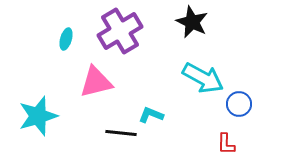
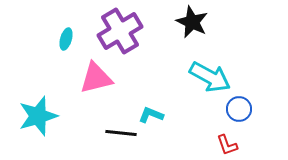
cyan arrow: moved 7 px right, 1 px up
pink triangle: moved 4 px up
blue circle: moved 5 px down
red L-shape: moved 1 px right, 1 px down; rotated 20 degrees counterclockwise
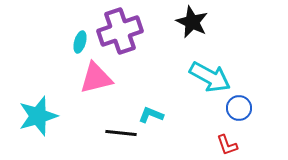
purple cross: rotated 12 degrees clockwise
cyan ellipse: moved 14 px right, 3 px down
blue circle: moved 1 px up
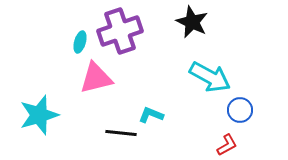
blue circle: moved 1 px right, 2 px down
cyan star: moved 1 px right, 1 px up
red L-shape: rotated 100 degrees counterclockwise
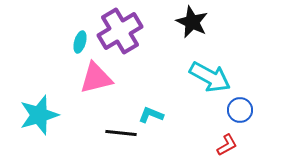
purple cross: rotated 12 degrees counterclockwise
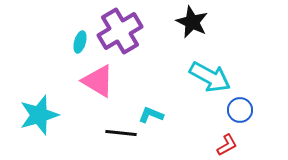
pink triangle: moved 2 px right, 3 px down; rotated 45 degrees clockwise
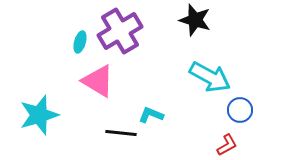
black star: moved 3 px right, 2 px up; rotated 8 degrees counterclockwise
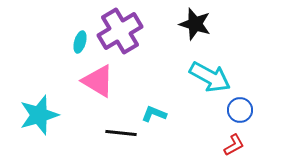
black star: moved 4 px down
cyan L-shape: moved 3 px right, 1 px up
red L-shape: moved 7 px right
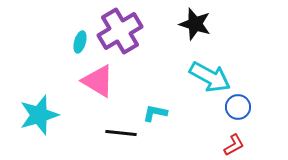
blue circle: moved 2 px left, 3 px up
cyan L-shape: moved 1 px right, 1 px up; rotated 10 degrees counterclockwise
